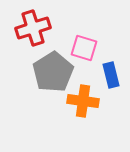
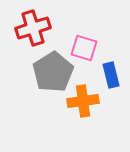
orange cross: rotated 16 degrees counterclockwise
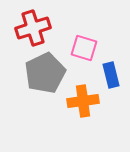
gray pentagon: moved 8 px left, 1 px down; rotated 6 degrees clockwise
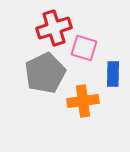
red cross: moved 21 px right
blue rectangle: moved 2 px right, 1 px up; rotated 15 degrees clockwise
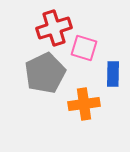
orange cross: moved 1 px right, 3 px down
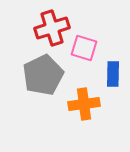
red cross: moved 2 px left
gray pentagon: moved 2 px left, 2 px down
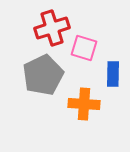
orange cross: rotated 12 degrees clockwise
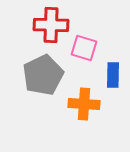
red cross: moved 1 px left, 3 px up; rotated 20 degrees clockwise
blue rectangle: moved 1 px down
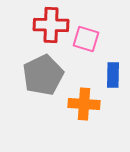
pink square: moved 2 px right, 9 px up
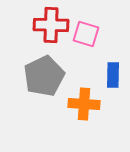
pink square: moved 5 px up
gray pentagon: moved 1 px right, 1 px down
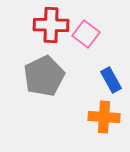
pink square: rotated 20 degrees clockwise
blue rectangle: moved 2 px left, 5 px down; rotated 30 degrees counterclockwise
orange cross: moved 20 px right, 13 px down
